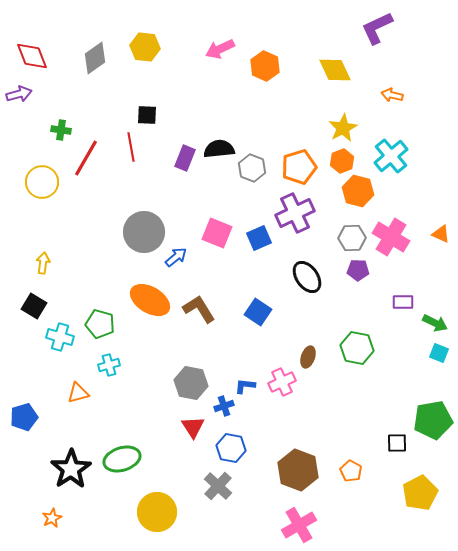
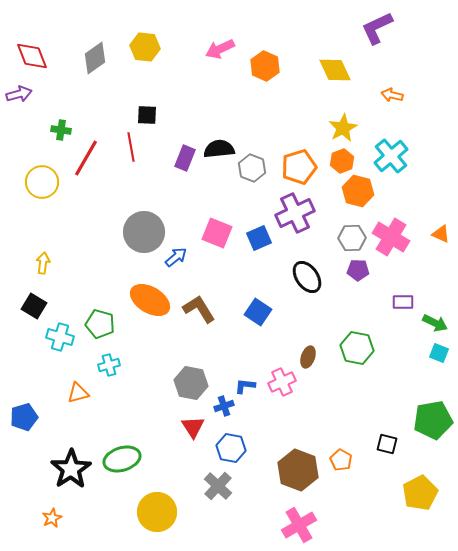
black square at (397, 443): moved 10 px left, 1 px down; rotated 15 degrees clockwise
orange pentagon at (351, 471): moved 10 px left, 11 px up
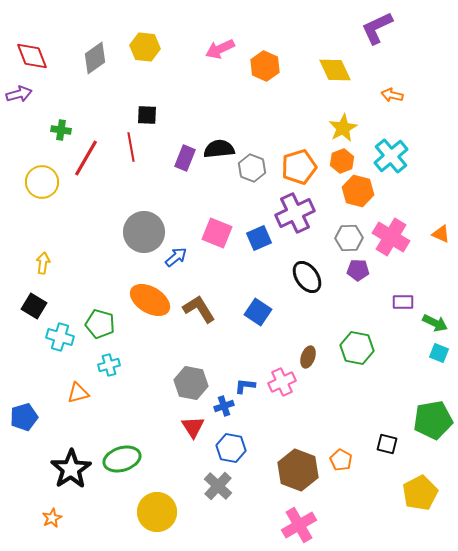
gray hexagon at (352, 238): moved 3 px left
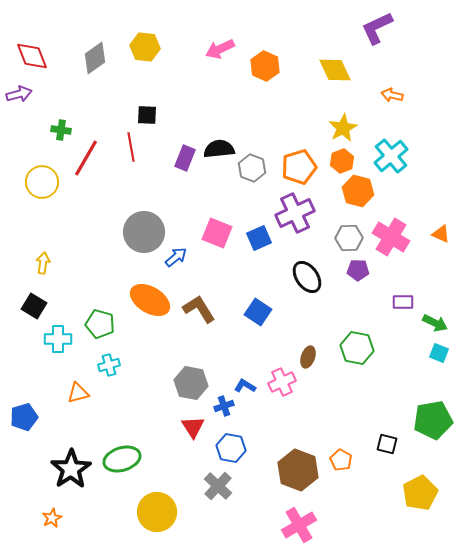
cyan cross at (60, 337): moved 2 px left, 2 px down; rotated 16 degrees counterclockwise
blue L-shape at (245, 386): rotated 25 degrees clockwise
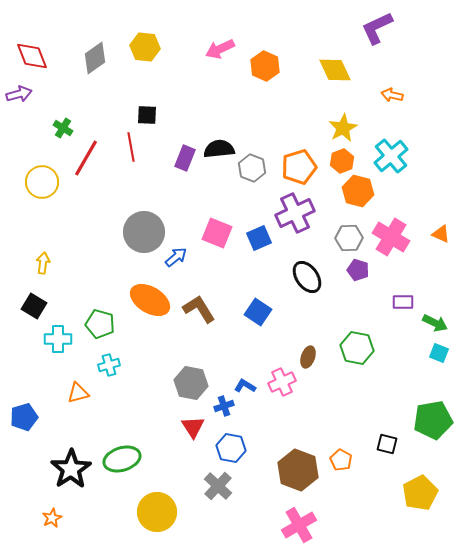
green cross at (61, 130): moved 2 px right, 2 px up; rotated 24 degrees clockwise
purple pentagon at (358, 270): rotated 15 degrees clockwise
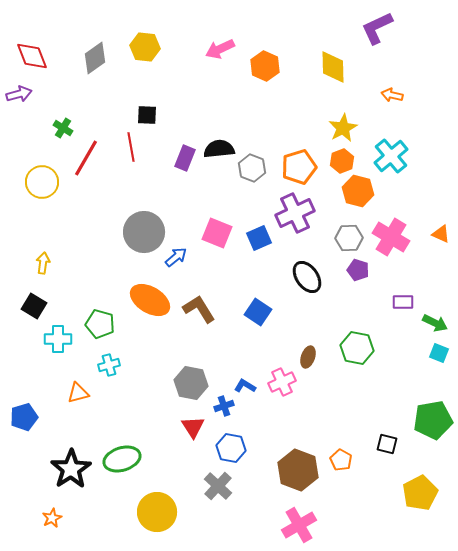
yellow diamond at (335, 70): moved 2 px left, 3 px up; rotated 24 degrees clockwise
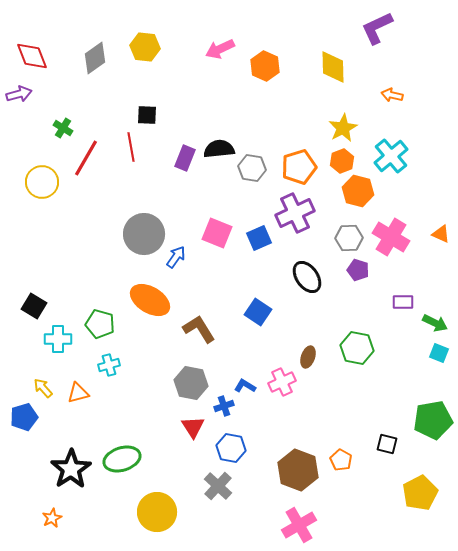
gray hexagon at (252, 168): rotated 12 degrees counterclockwise
gray circle at (144, 232): moved 2 px down
blue arrow at (176, 257): rotated 15 degrees counterclockwise
yellow arrow at (43, 263): moved 125 px down; rotated 50 degrees counterclockwise
brown L-shape at (199, 309): moved 20 px down
